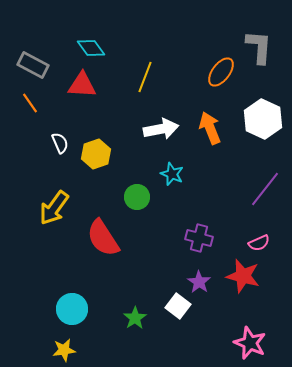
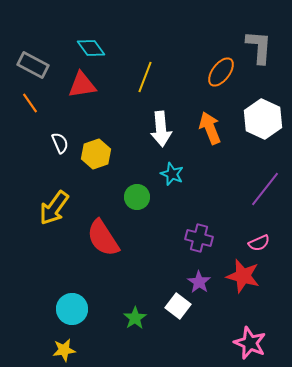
red triangle: rotated 12 degrees counterclockwise
white arrow: rotated 96 degrees clockwise
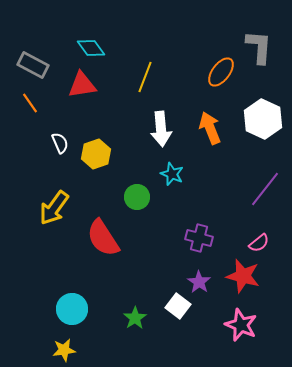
pink semicircle: rotated 15 degrees counterclockwise
pink star: moved 9 px left, 18 px up
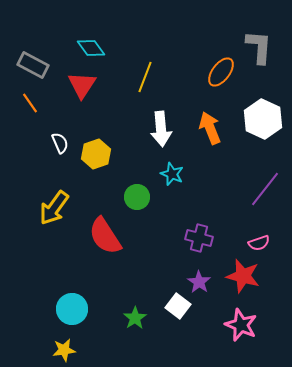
red triangle: rotated 48 degrees counterclockwise
red semicircle: moved 2 px right, 2 px up
pink semicircle: rotated 20 degrees clockwise
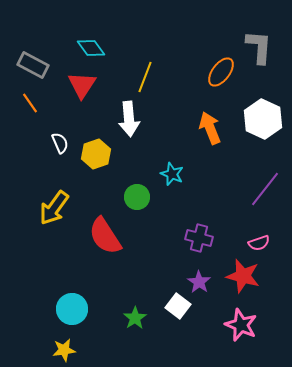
white arrow: moved 32 px left, 10 px up
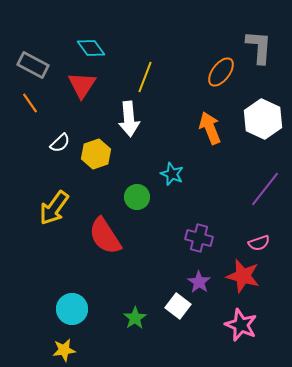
white semicircle: rotated 70 degrees clockwise
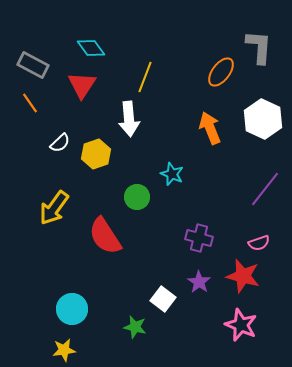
white square: moved 15 px left, 7 px up
green star: moved 9 px down; rotated 25 degrees counterclockwise
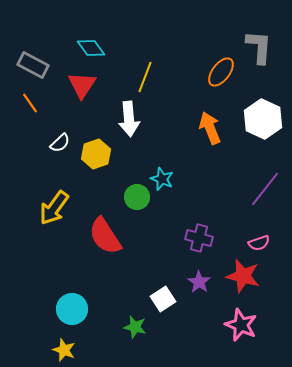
cyan star: moved 10 px left, 5 px down
white square: rotated 20 degrees clockwise
yellow star: rotated 30 degrees clockwise
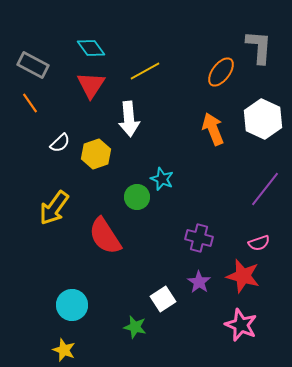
yellow line: moved 6 px up; rotated 40 degrees clockwise
red triangle: moved 9 px right
orange arrow: moved 3 px right, 1 px down
cyan circle: moved 4 px up
